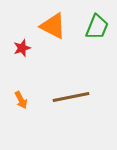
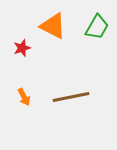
green trapezoid: rotated 8 degrees clockwise
orange arrow: moved 3 px right, 3 px up
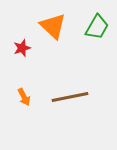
orange triangle: rotated 16 degrees clockwise
brown line: moved 1 px left
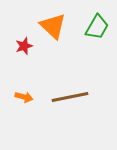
red star: moved 2 px right, 2 px up
orange arrow: rotated 48 degrees counterclockwise
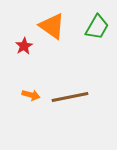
orange triangle: moved 1 px left; rotated 8 degrees counterclockwise
red star: rotated 12 degrees counterclockwise
orange arrow: moved 7 px right, 2 px up
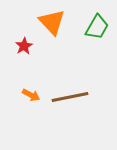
orange triangle: moved 4 px up; rotated 12 degrees clockwise
orange arrow: rotated 12 degrees clockwise
